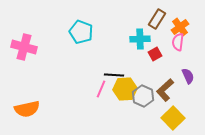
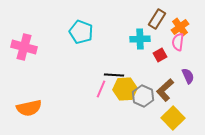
red square: moved 5 px right, 1 px down
orange semicircle: moved 2 px right, 1 px up
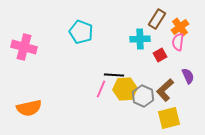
yellow square: moved 4 px left; rotated 30 degrees clockwise
